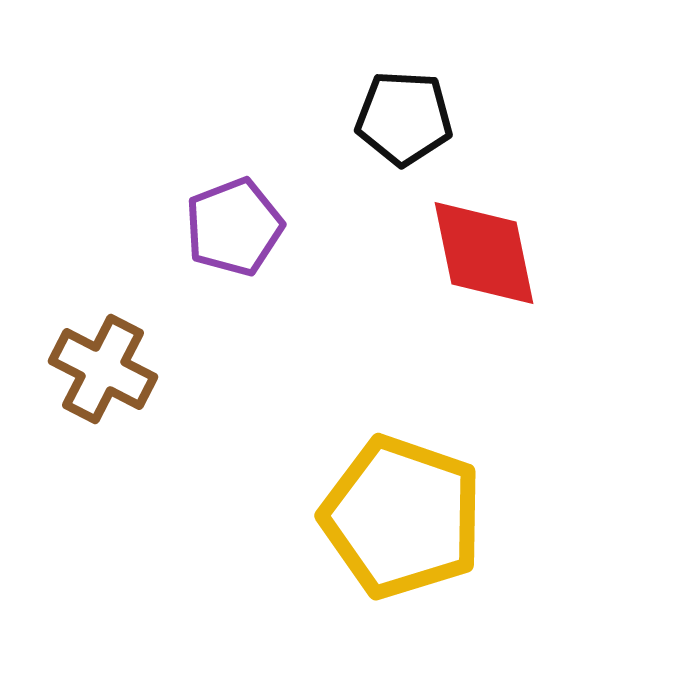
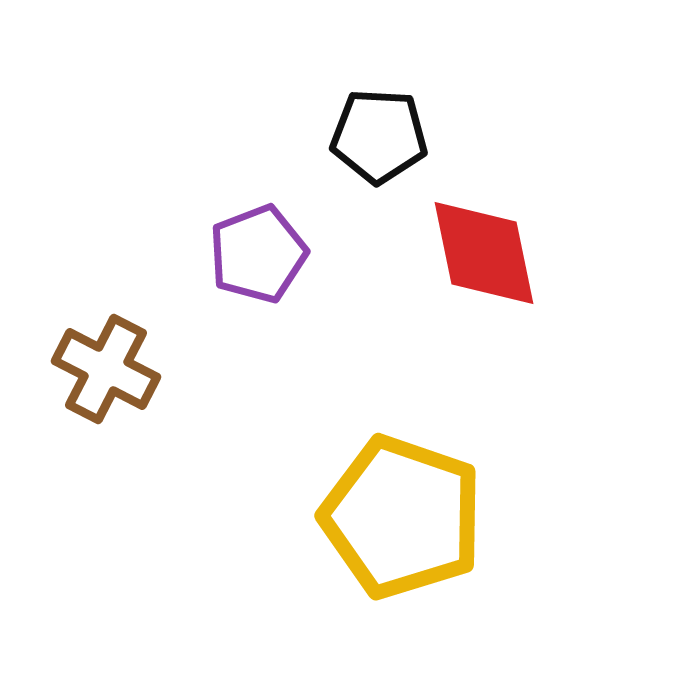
black pentagon: moved 25 px left, 18 px down
purple pentagon: moved 24 px right, 27 px down
brown cross: moved 3 px right
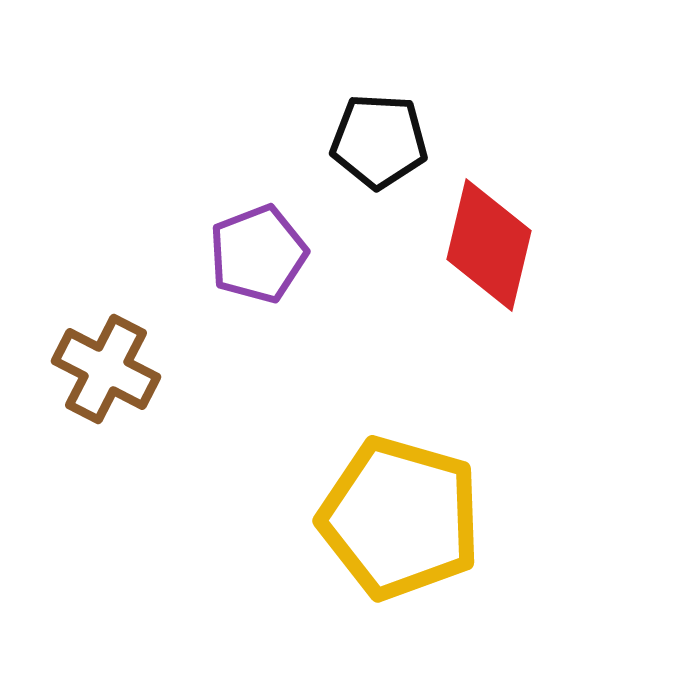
black pentagon: moved 5 px down
red diamond: moved 5 px right, 8 px up; rotated 25 degrees clockwise
yellow pentagon: moved 2 px left, 1 px down; rotated 3 degrees counterclockwise
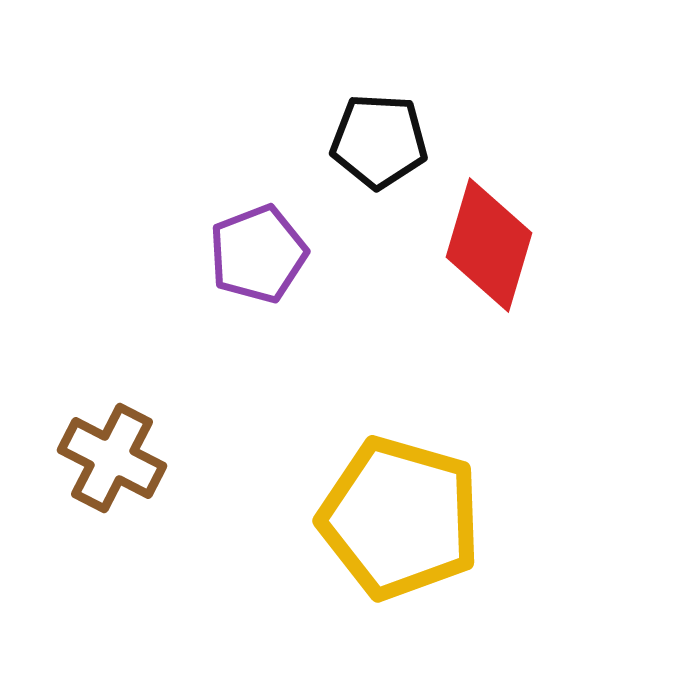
red diamond: rotated 3 degrees clockwise
brown cross: moved 6 px right, 89 px down
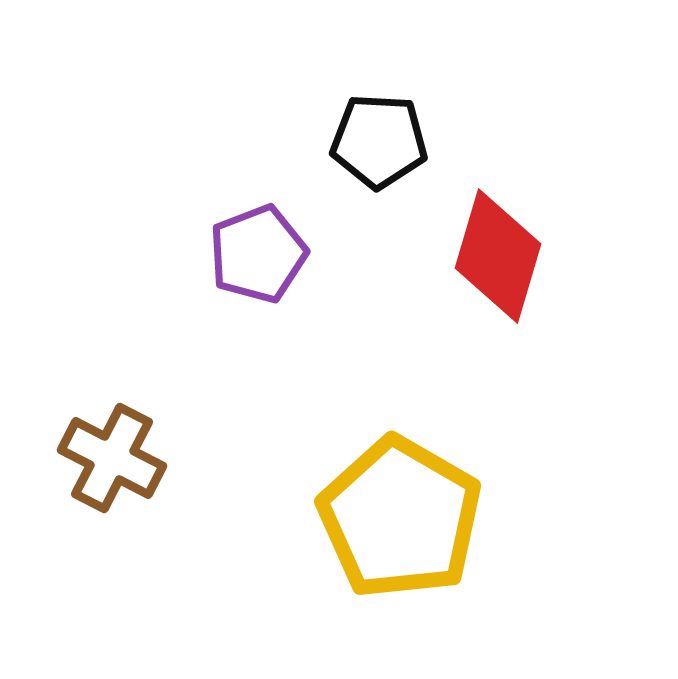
red diamond: moved 9 px right, 11 px down
yellow pentagon: rotated 14 degrees clockwise
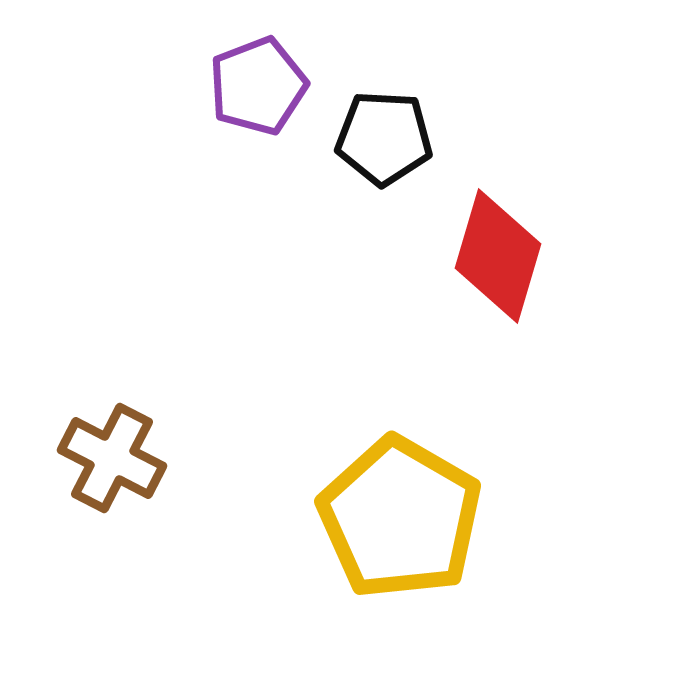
black pentagon: moved 5 px right, 3 px up
purple pentagon: moved 168 px up
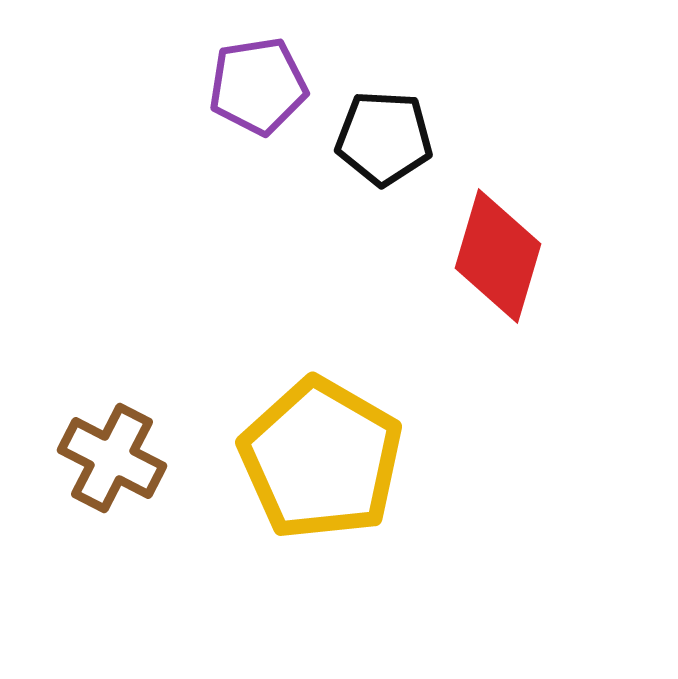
purple pentagon: rotated 12 degrees clockwise
yellow pentagon: moved 79 px left, 59 px up
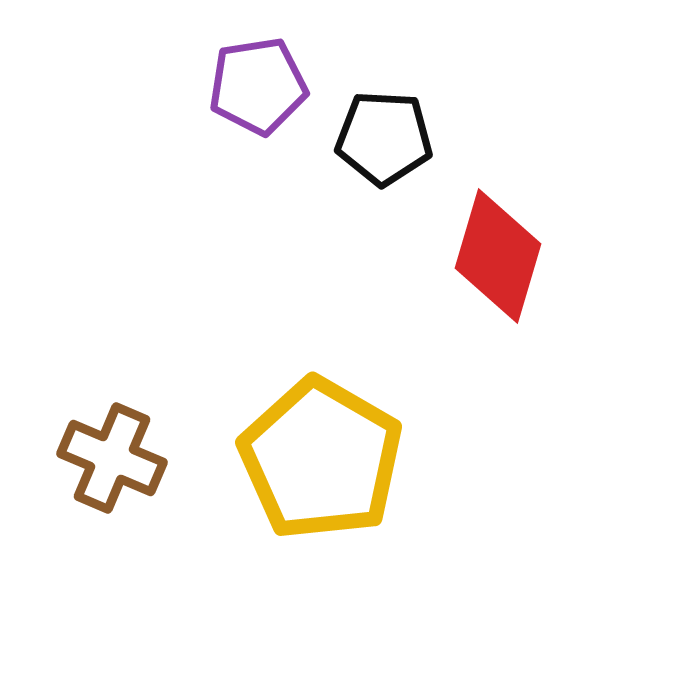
brown cross: rotated 4 degrees counterclockwise
